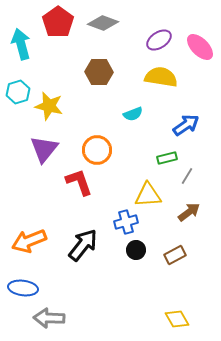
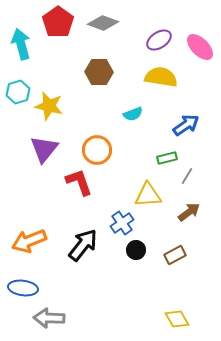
blue cross: moved 4 px left, 1 px down; rotated 20 degrees counterclockwise
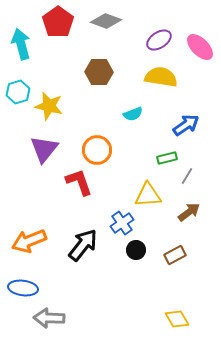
gray diamond: moved 3 px right, 2 px up
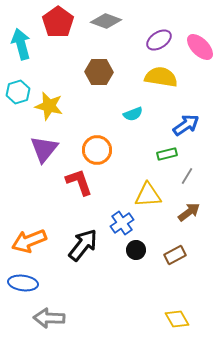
green rectangle: moved 4 px up
blue ellipse: moved 5 px up
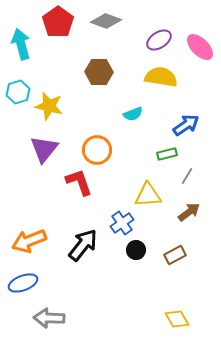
blue ellipse: rotated 28 degrees counterclockwise
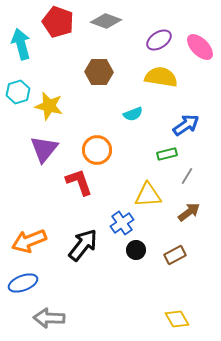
red pentagon: rotated 16 degrees counterclockwise
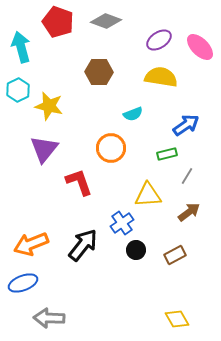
cyan arrow: moved 3 px down
cyan hexagon: moved 2 px up; rotated 10 degrees counterclockwise
orange circle: moved 14 px right, 2 px up
orange arrow: moved 2 px right, 3 px down
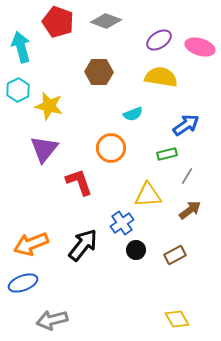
pink ellipse: rotated 28 degrees counterclockwise
brown arrow: moved 1 px right, 2 px up
gray arrow: moved 3 px right, 2 px down; rotated 16 degrees counterclockwise
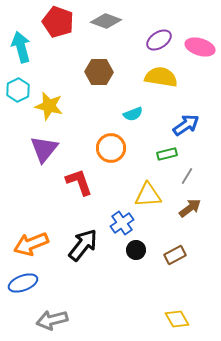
brown arrow: moved 2 px up
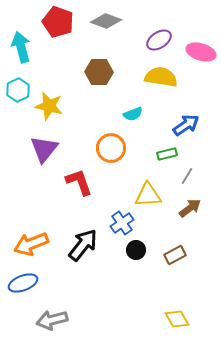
pink ellipse: moved 1 px right, 5 px down
